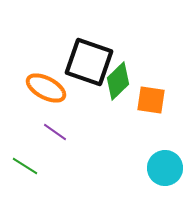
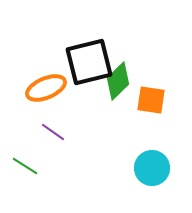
black square: rotated 33 degrees counterclockwise
orange ellipse: rotated 51 degrees counterclockwise
purple line: moved 2 px left
cyan circle: moved 13 px left
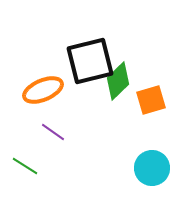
black square: moved 1 px right, 1 px up
orange ellipse: moved 3 px left, 2 px down
orange square: rotated 24 degrees counterclockwise
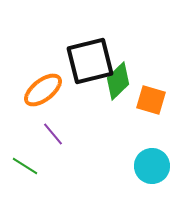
orange ellipse: rotated 15 degrees counterclockwise
orange square: rotated 32 degrees clockwise
purple line: moved 2 px down; rotated 15 degrees clockwise
cyan circle: moved 2 px up
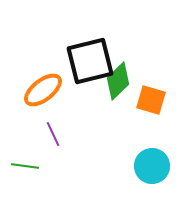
purple line: rotated 15 degrees clockwise
green line: rotated 24 degrees counterclockwise
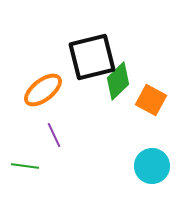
black square: moved 2 px right, 4 px up
orange square: rotated 12 degrees clockwise
purple line: moved 1 px right, 1 px down
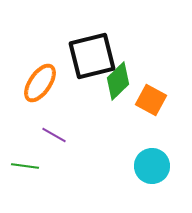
black square: moved 1 px up
orange ellipse: moved 3 px left, 7 px up; rotated 18 degrees counterclockwise
purple line: rotated 35 degrees counterclockwise
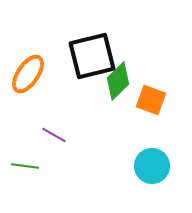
orange ellipse: moved 12 px left, 9 px up
orange square: rotated 8 degrees counterclockwise
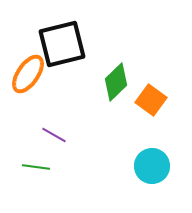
black square: moved 30 px left, 12 px up
green diamond: moved 2 px left, 1 px down
orange square: rotated 16 degrees clockwise
green line: moved 11 px right, 1 px down
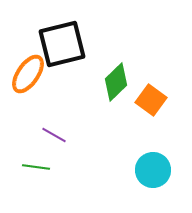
cyan circle: moved 1 px right, 4 px down
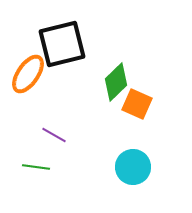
orange square: moved 14 px left, 4 px down; rotated 12 degrees counterclockwise
cyan circle: moved 20 px left, 3 px up
